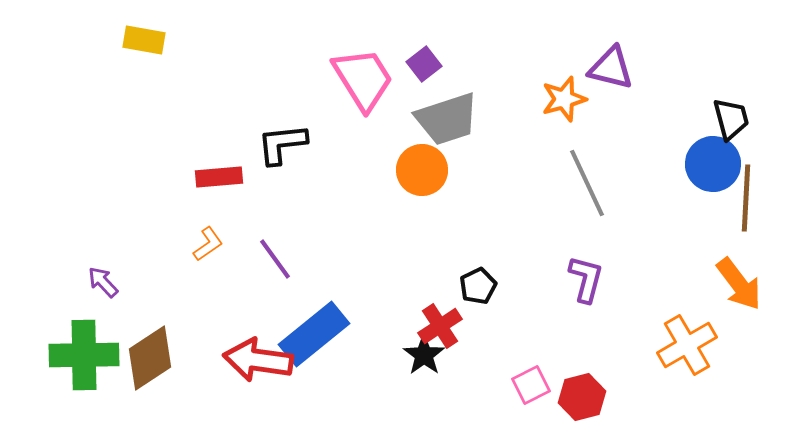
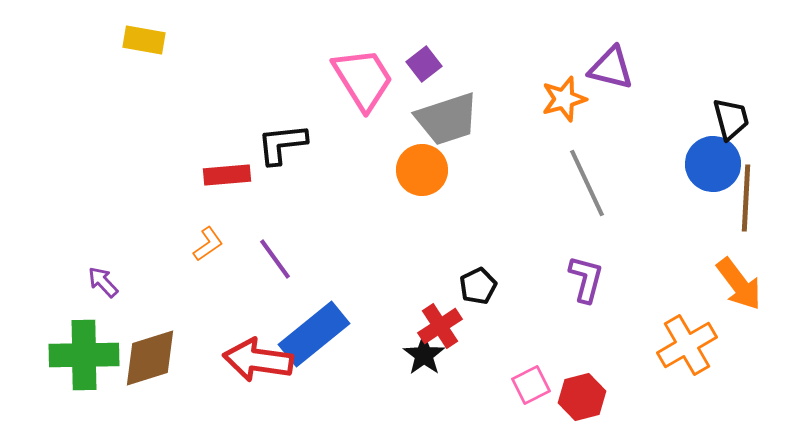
red rectangle: moved 8 px right, 2 px up
brown diamond: rotated 16 degrees clockwise
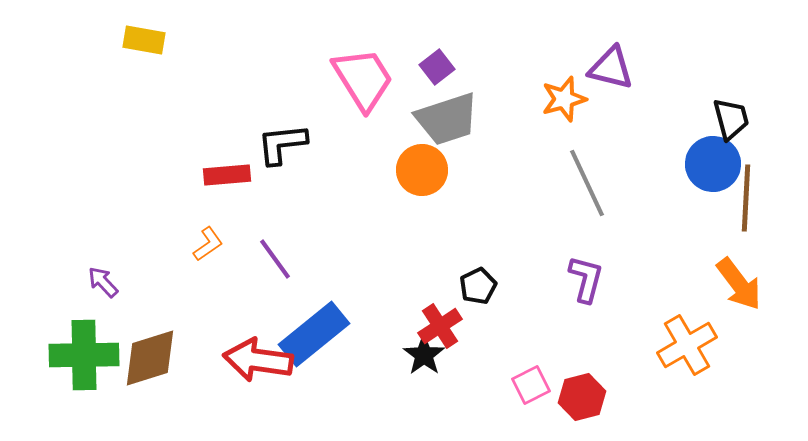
purple square: moved 13 px right, 3 px down
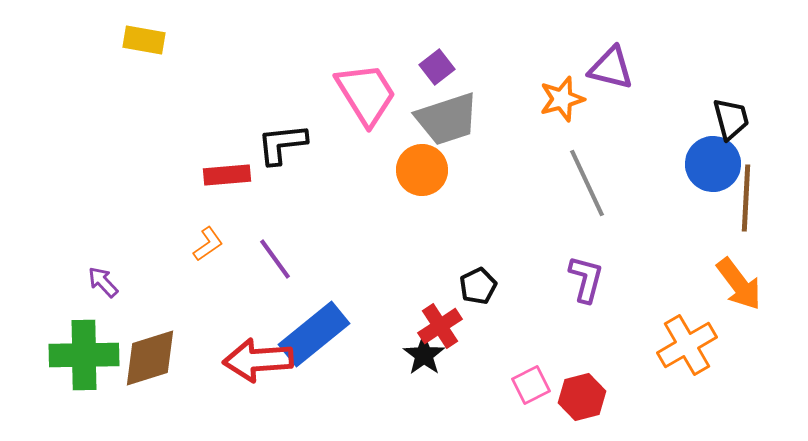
pink trapezoid: moved 3 px right, 15 px down
orange star: moved 2 px left
red arrow: rotated 12 degrees counterclockwise
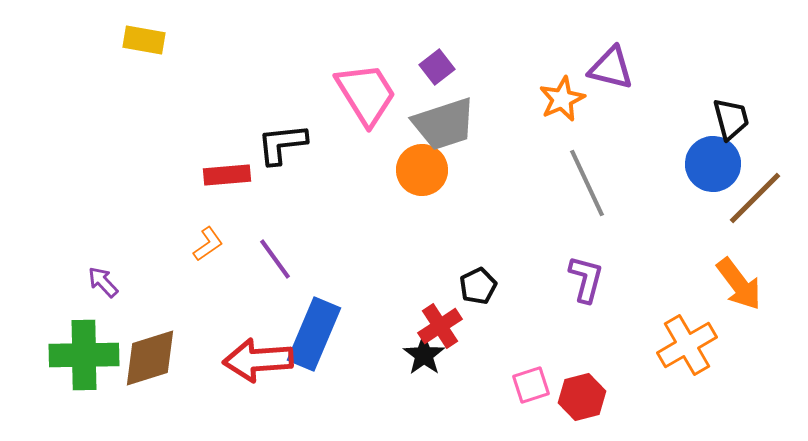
orange star: rotated 9 degrees counterclockwise
gray trapezoid: moved 3 px left, 5 px down
brown line: moved 9 px right; rotated 42 degrees clockwise
blue rectangle: rotated 28 degrees counterclockwise
pink square: rotated 9 degrees clockwise
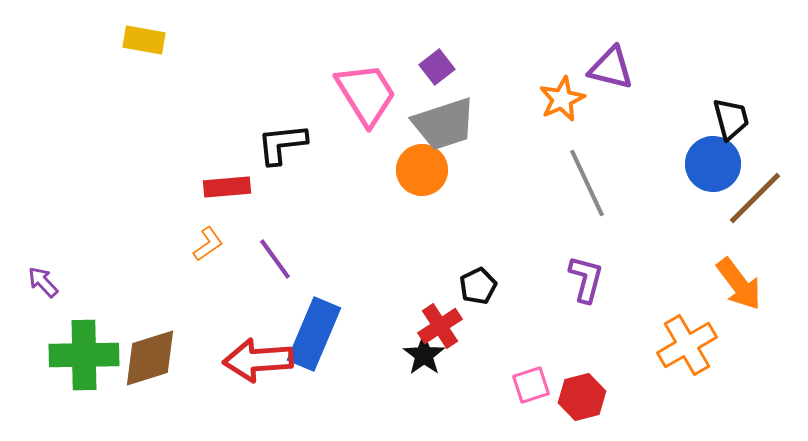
red rectangle: moved 12 px down
purple arrow: moved 60 px left
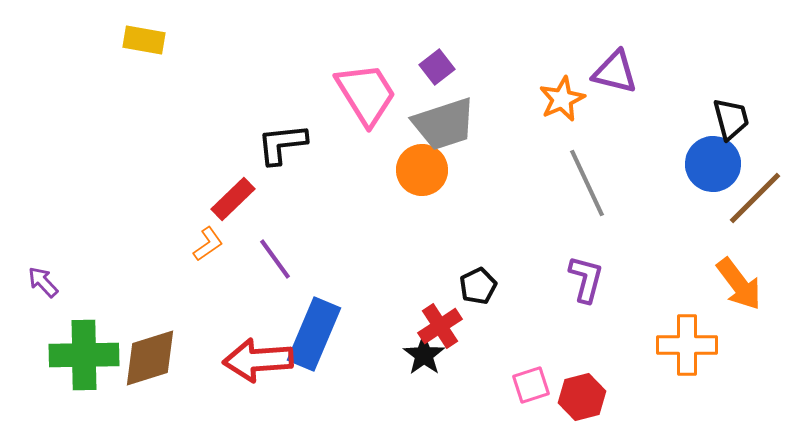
purple triangle: moved 4 px right, 4 px down
red rectangle: moved 6 px right, 12 px down; rotated 39 degrees counterclockwise
orange cross: rotated 30 degrees clockwise
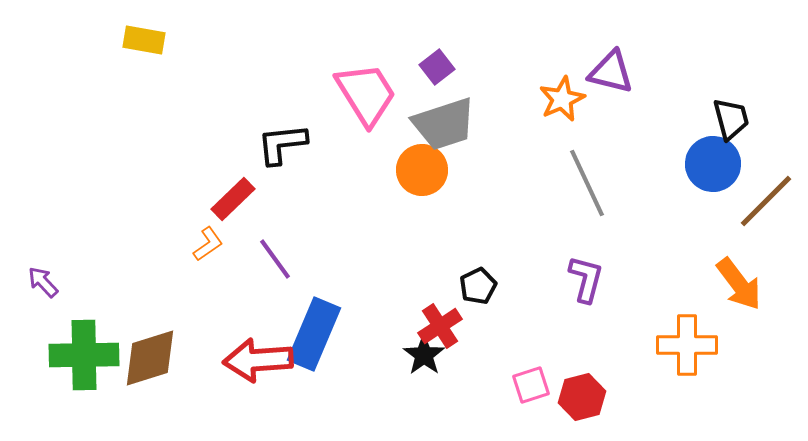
purple triangle: moved 4 px left
brown line: moved 11 px right, 3 px down
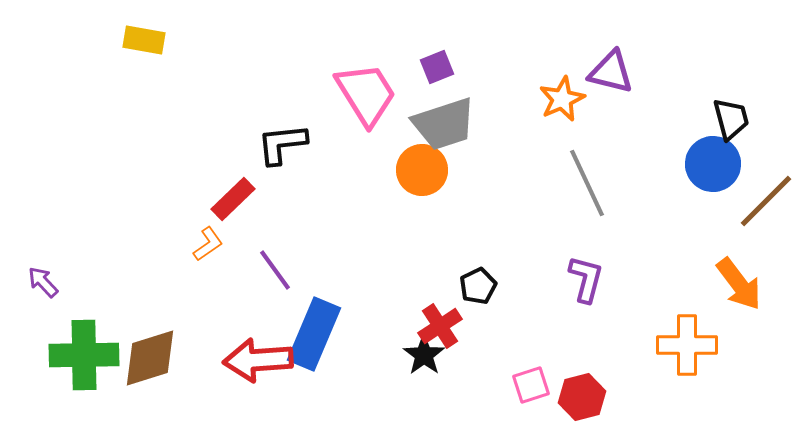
purple square: rotated 16 degrees clockwise
purple line: moved 11 px down
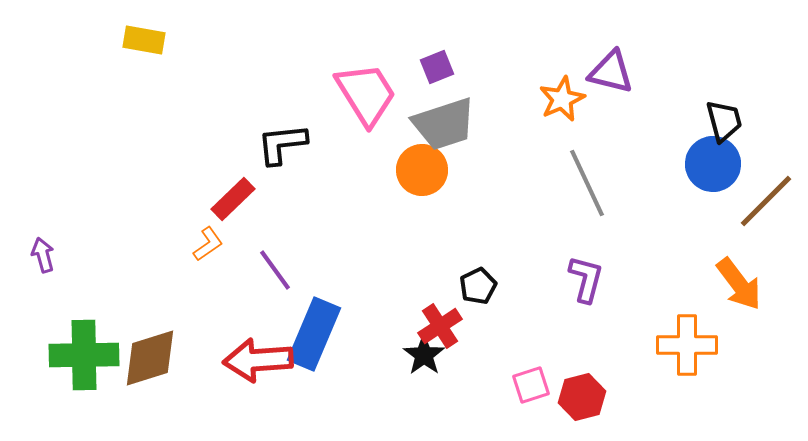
black trapezoid: moved 7 px left, 2 px down
purple arrow: moved 27 px up; rotated 28 degrees clockwise
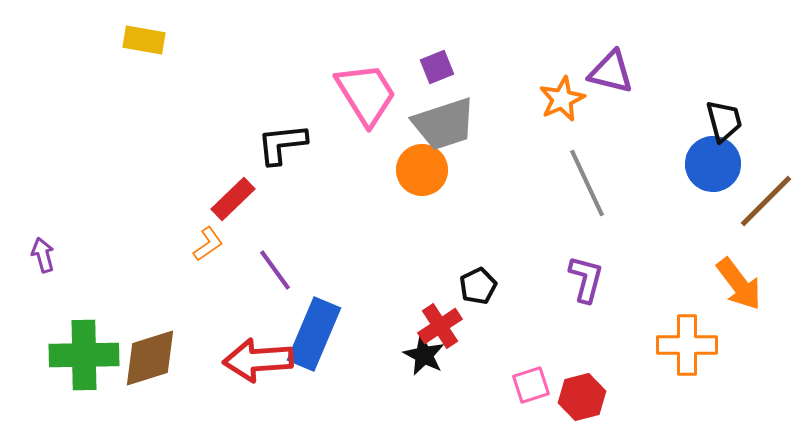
black star: rotated 9 degrees counterclockwise
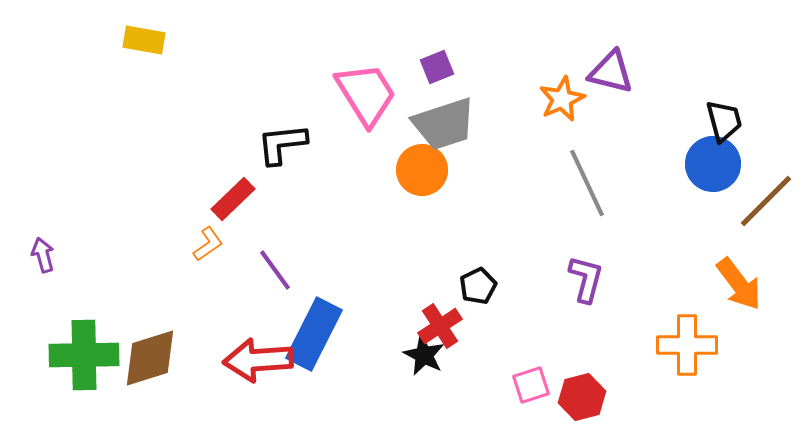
blue rectangle: rotated 4 degrees clockwise
